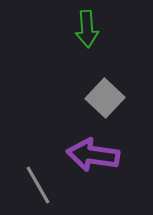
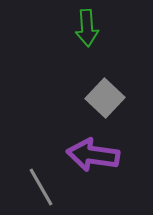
green arrow: moved 1 px up
gray line: moved 3 px right, 2 px down
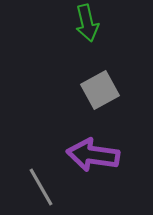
green arrow: moved 5 px up; rotated 9 degrees counterclockwise
gray square: moved 5 px left, 8 px up; rotated 18 degrees clockwise
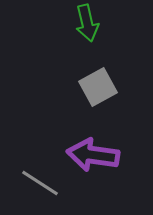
gray square: moved 2 px left, 3 px up
gray line: moved 1 px left, 4 px up; rotated 27 degrees counterclockwise
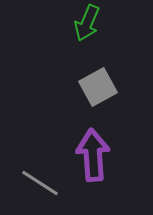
green arrow: rotated 36 degrees clockwise
purple arrow: rotated 78 degrees clockwise
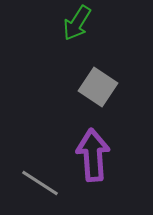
green arrow: moved 10 px left; rotated 9 degrees clockwise
gray square: rotated 27 degrees counterclockwise
